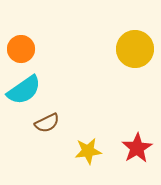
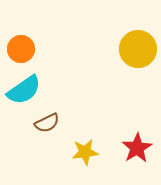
yellow circle: moved 3 px right
yellow star: moved 3 px left, 1 px down
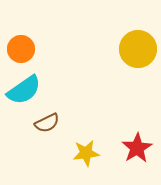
yellow star: moved 1 px right, 1 px down
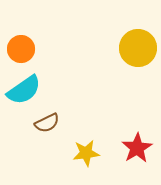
yellow circle: moved 1 px up
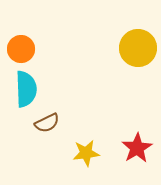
cyan semicircle: moved 2 px right, 1 px up; rotated 57 degrees counterclockwise
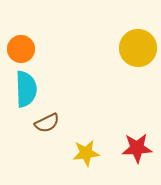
red star: rotated 28 degrees clockwise
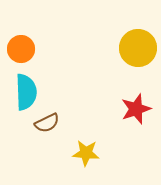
cyan semicircle: moved 3 px down
red star: moved 1 px left, 39 px up; rotated 16 degrees counterclockwise
yellow star: rotated 12 degrees clockwise
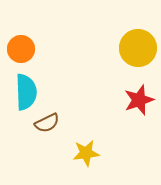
red star: moved 3 px right, 9 px up
yellow star: rotated 12 degrees counterclockwise
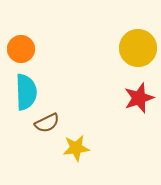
red star: moved 2 px up
yellow star: moved 10 px left, 5 px up
